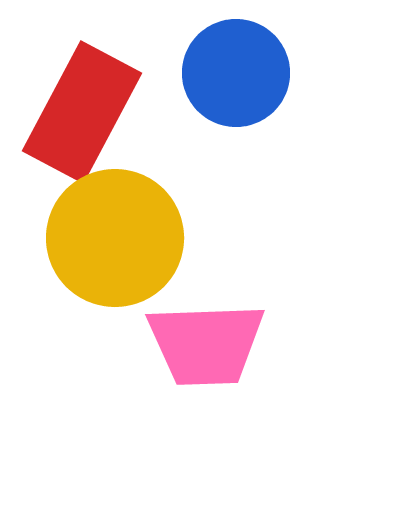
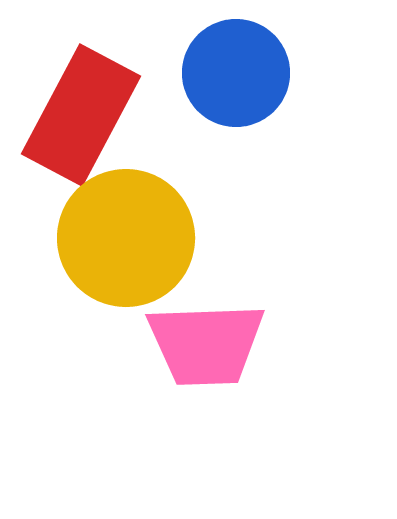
red rectangle: moved 1 px left, 3 px down
yellow circle: moved 11 px right
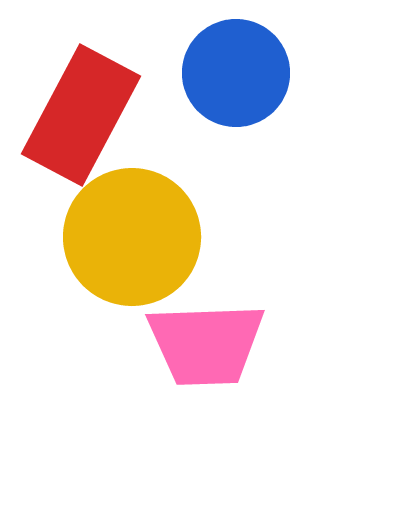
yellow circle: moved 6 px right, 1 px up
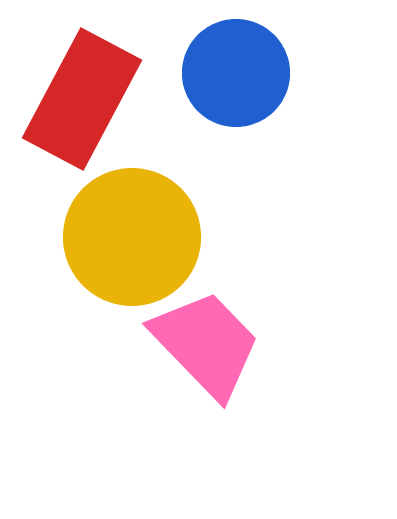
red rectangle: moved 1 px right, 16 px up
pink trapezoid: rotated 132 degrees counterclockwise
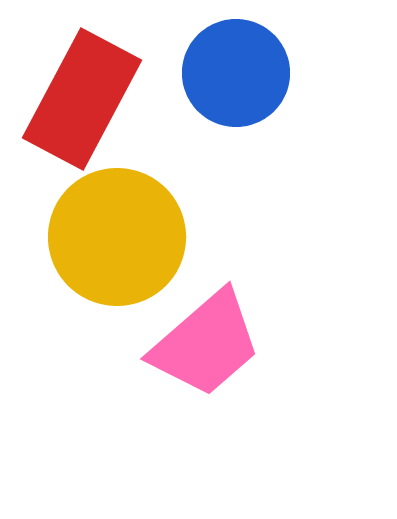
yellow circle: moved 15 px left
pink trapezoid: rotated 93 degrees clockwise
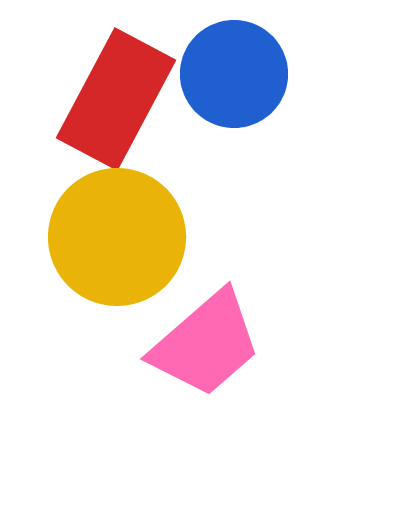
blue circle: moved 2 px left, 1 px down
red rectangle: moved 34 px right
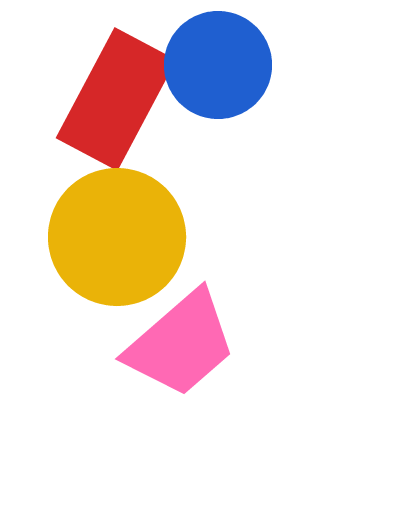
blue circle: moved 16 px left, 9 px up
pink trapezoid: moved 25 px left
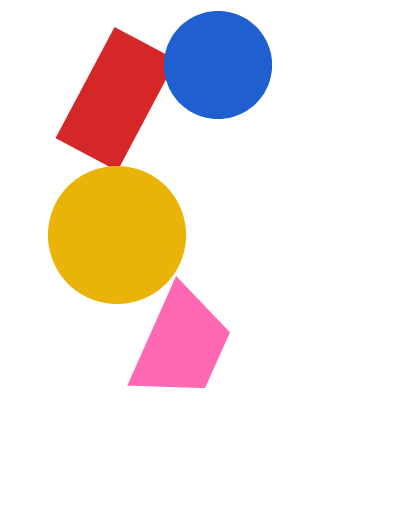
yellow circle: moved 2 px up
pink trapezoid: rotated 25 degrees counterclockwise
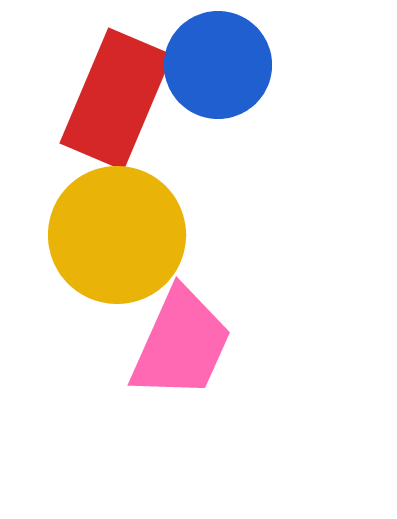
red rectangle: rotated 5 degrees counterclockwise
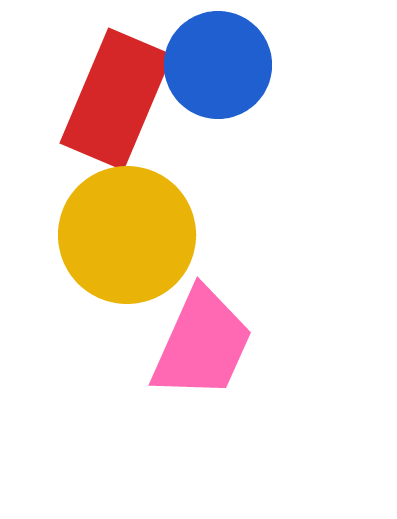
yellow circle: moved 10 px right
pink trapezoid: moved 21 px right
